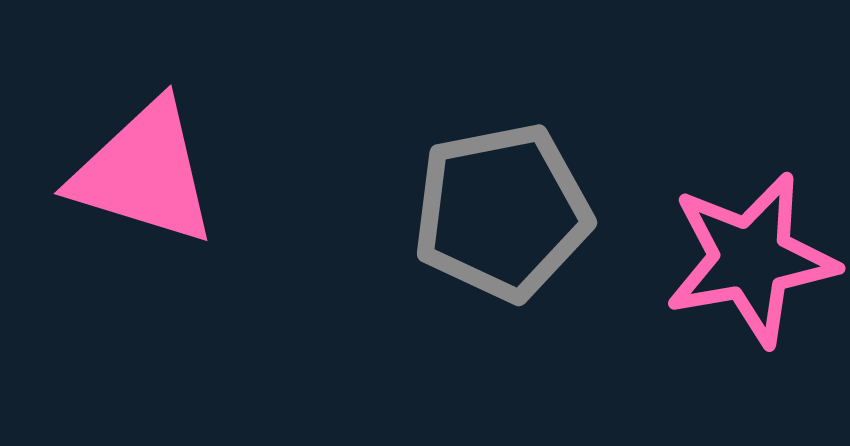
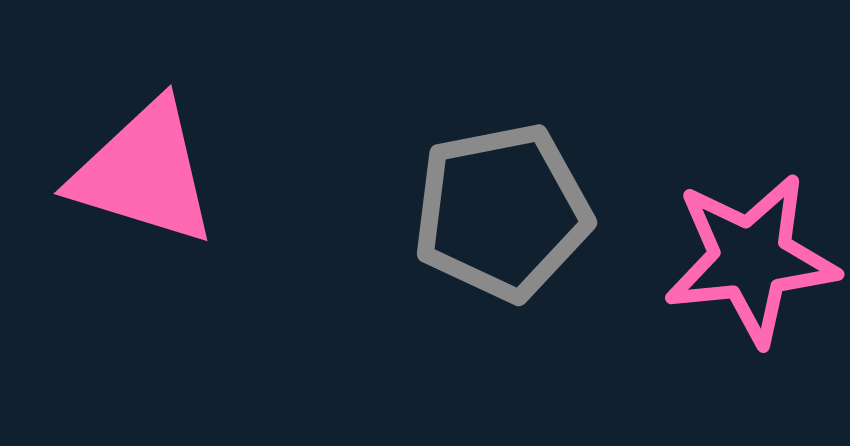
pink star: rotated 4 degrees clockwise
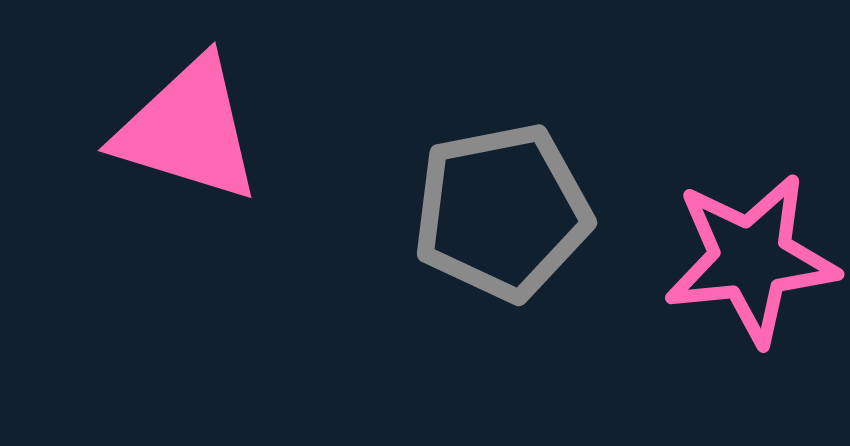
pink triangle: moved 44 px right, 43 px up
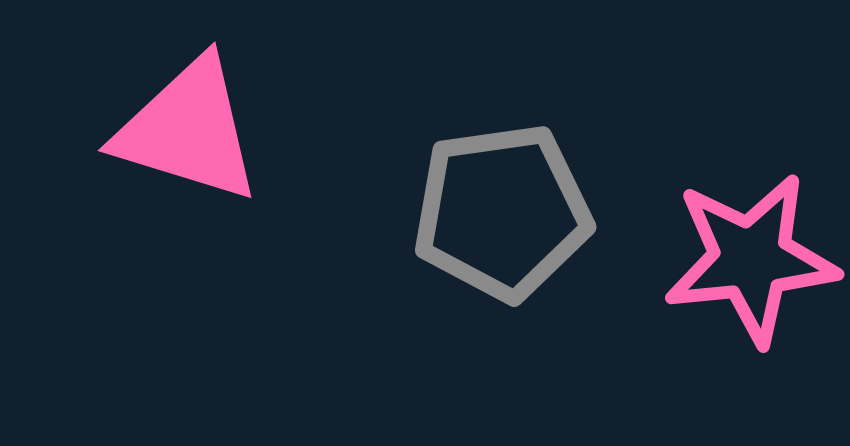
gray pentagon: rotated 3 degrees clockwise
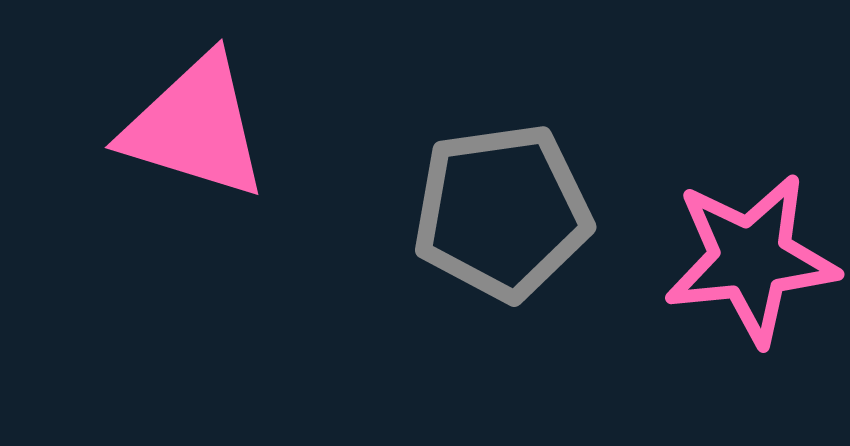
pink triangle: moved 7 px right, 3 px up
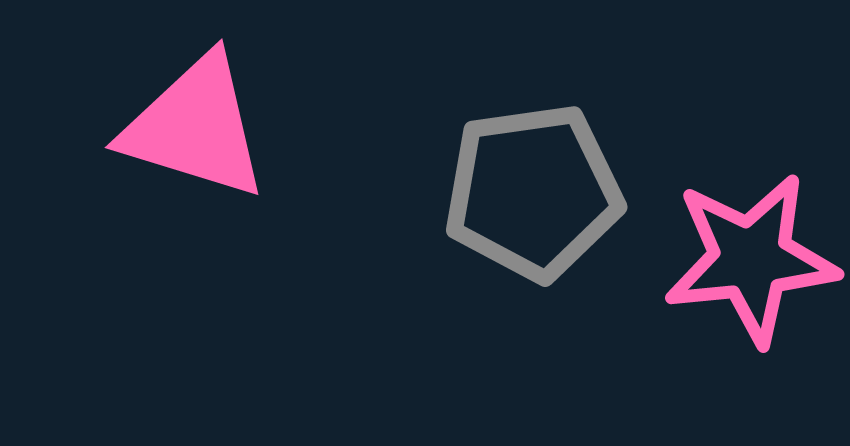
gray pentagon: moved 31 px right, 20 px up
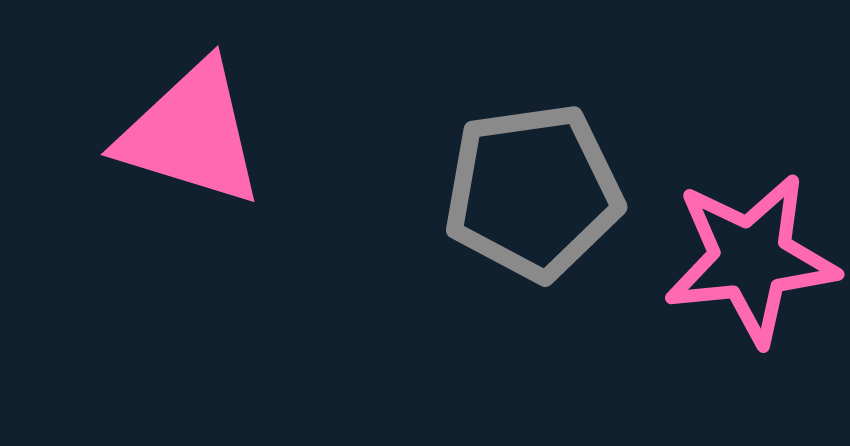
pink triangle: moved 4 px left, 7 px down
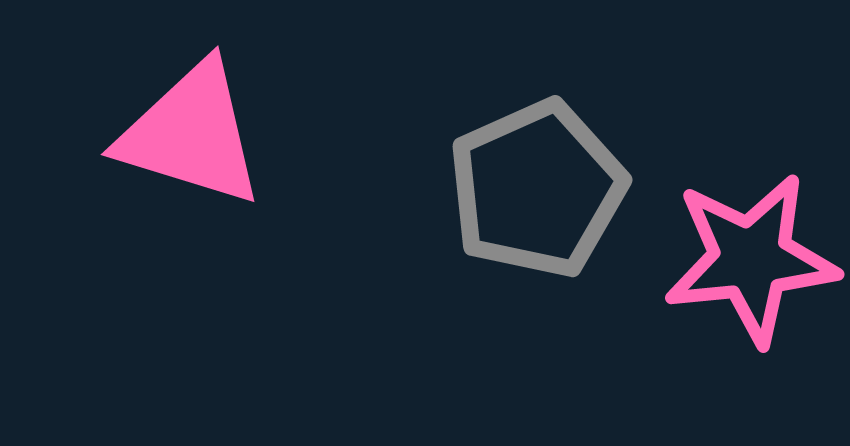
gray pentagon: moved 4 px right, 3 px up; rotated 16 degrees counterclockwise
